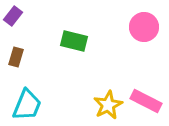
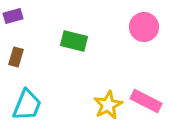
purple rectangle: rotated 36 degrees clockwise
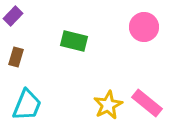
purple rectangle: rotated 30 degrees counterclockwise
pink rectangle: moved 1 px right, 2 px down; rotated 12 degrees clockwise
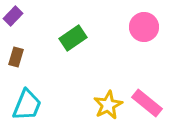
green rectangle: moved 1 px left, 3 px up; rotated 48 degrees counterclockwise
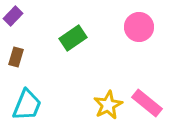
pink circle: moved 5 px left
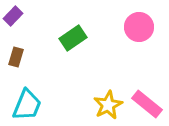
pink rectangle: moved 1 px down
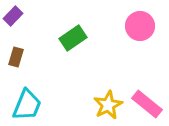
pink circle: moved 1 px right, 1 px up
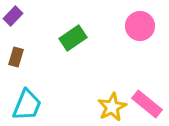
yellow star: moved 4 px right, 2 px down
